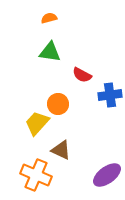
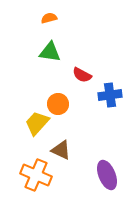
purple ellipse: rotated 76 degrees counterclockwise
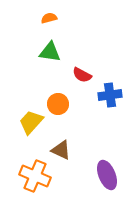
yellow trapezoid: moved 6 px left, 1 px up
orange cross: moved 1 px left, 1 px down
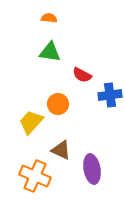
orange semicircle: rotated 21 degrees clockwise
purple ellipse: moved 15 px left, 6 px up; rotated 12 degrees clockwise
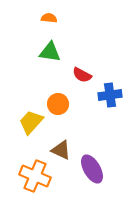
purple ellipse: rotated 20 degrees counterclockwise
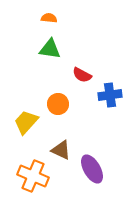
green triangle: moved 3 px up
yellow trapezoid: moved 5 px left
orange cross: moved 2 px left
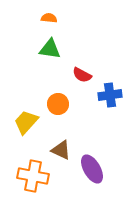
orange cross: rotated 12 degrees counterclockwise
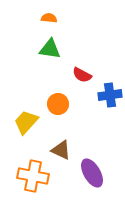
purple ellipse: moved 4 px down
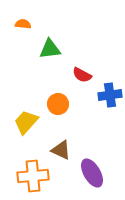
orange semicircle: moved 26 px left, 6 px down
green triangle: rotated 15 degrees counterclockwise
orange cross: rotated 16 degrees counterclockwise
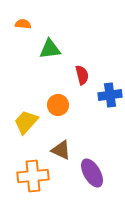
red semicircle: rotated 132 degrees counterclockwise
orange circle: moved 1 px down
